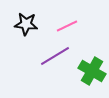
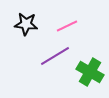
green cross: moved 2 px left, 1 px down
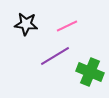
green cross: rotated 8 degrees counterclockwise
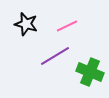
black star: rotated 10 degrees clockwise
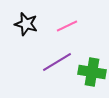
purple line: moved 2 px right, 6 px down
green cross: moved 2 px right; rotated 12 degrees counterclockwise
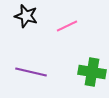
black star: moved 8 px up
purple line: moved 26 px left, 10 px down; rotated 44 degrees clockwise
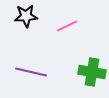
black star: rotated 20 degrees counterclockwise
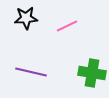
black star: moved 2 px down
green cross: moved 1 px down
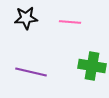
pink line: moved 3 px right, 4 px up; rotated 30 degrees clockwise
green cross: moved 7 px up
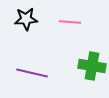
black star: moved 1 px down
purple line: moved 1 px right, 1 px down
